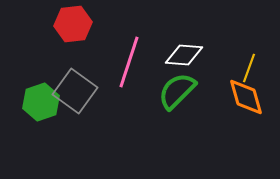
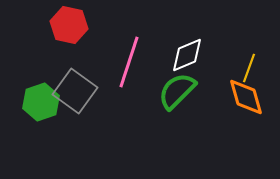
red hexagon: moved 4 px left, 1 px down; rotated 18 degrees clockwise
white diamond: moved 3 px right; rotated 27 degrees counterclockwise
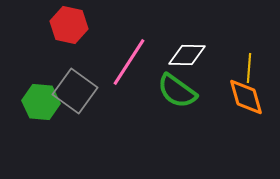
white diamond: rotated 24 degrees clockwise
pink line: rotated 15 degrees clockwise
yellow line: rotated 16 degrees counterclockwise
green semicircle: rotated 99 degrees counterclockwise
green hexagon: rotated 24 degrees clockwise
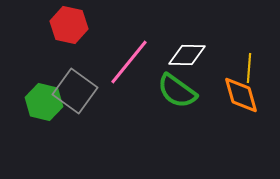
pink line: rotated 6 degrees clockwise
orange diamond: moved 5 px left, 2 px up
green hexagon: moved 3 px right; rotated 9 degrees clockwise
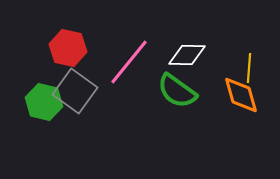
red hexagon: moved 1 px left, 23 px down
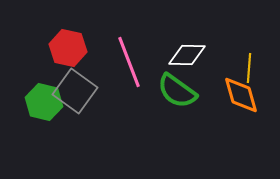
pink line: rotated 60 degrees counterclockwise
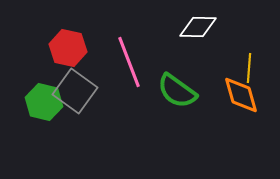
white diamond: moved 11 px right, 28 px up
